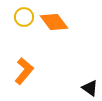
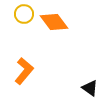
yellow circle: moved 3 px up
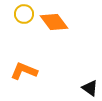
orange L-shape: rotated 108 degrees counterclockwise
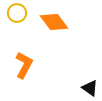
yellow circle: moved 7 px left, 1 px up
orange L-shape: moved 6 px up; rotated 96 degrees clockwise
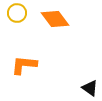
orange diamond: moved 1 px right, 3 px up
orange L-shape: rotated 112 degrees counterclockwise
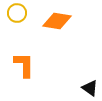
orange diamond: moved 2 px right, 2 px down; rotated 44 degrees counterclockwise
orange L-shape: rotated 84 degrees clockwise
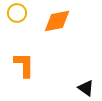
orange diamond: rotated 20 degrees counterclockwise
black triangle: moved 4 px left
